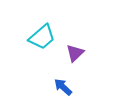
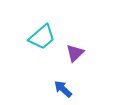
blue arrow: moved 2 px down
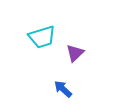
cyan trapezoid: rotated 24 degrees clockwise
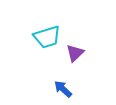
cyan trapezoid: moved 5 px right
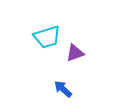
purple triangle: rotated 24 degrees clockwise
